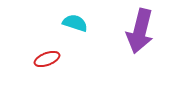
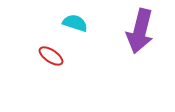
red ellipse: moved 4 px right, 3 px up; rotated 55 degrees clockwise
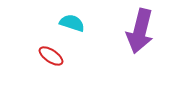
cyan semicircle: moved 3 px left
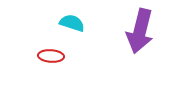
red ellipse: rotated 30 degrees counterclockwise
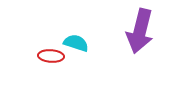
cyan semicircle: moved 4 px right, 20 px down
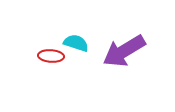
purple arrow: moved 16 px left, 20 px down; rotated 45 degrees clockwise
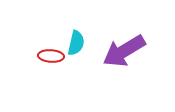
cyan semicircle: rotated 85 degrees clockwise
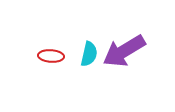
cyan semicircle: moved 13 px right, 11 px down
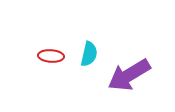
purple arrow: moved 5 px right, 24 px down
